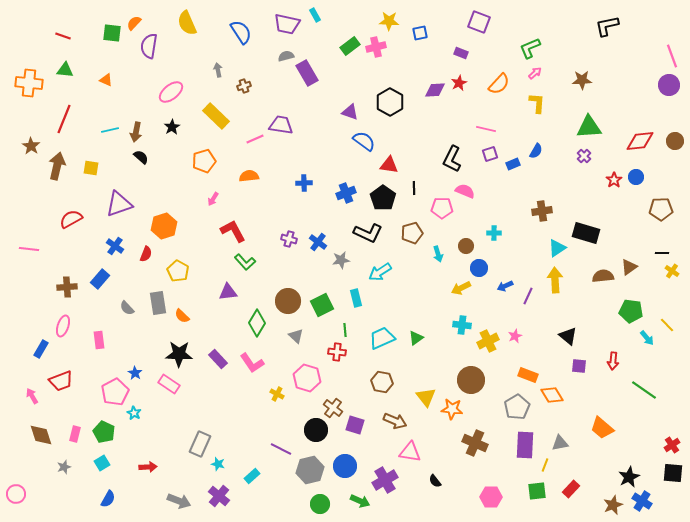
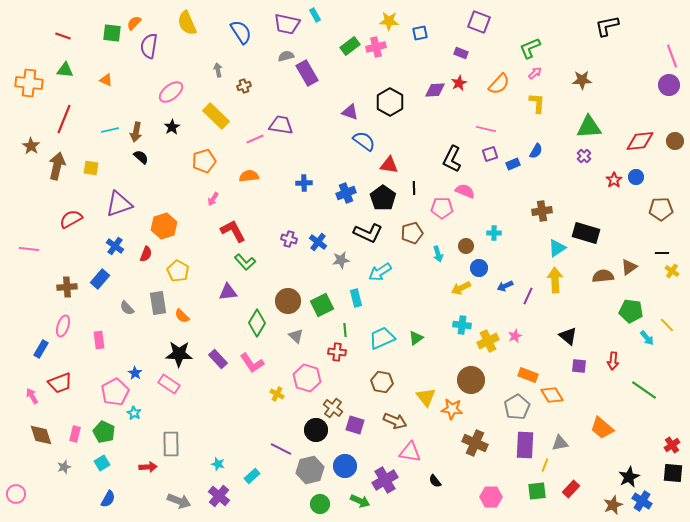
red trapezoid at (61, 381): moved 1 px left, 2 px down
gray rectangle at (200, 444): moved 29 px left; rotated 25 degrees counterclockwise
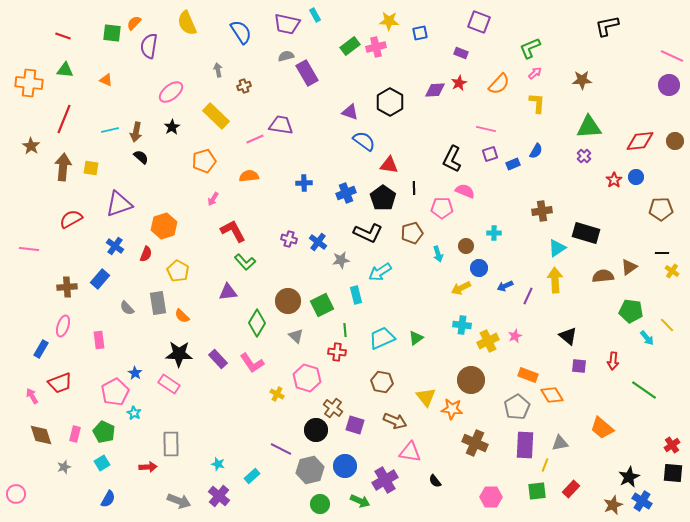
pink line at (672, 56): rotated 45 degrees counterclockwise
brown arrow at (57, 166): moved 6 px right, 1 px down; rotated 8 degrees counterclockwise
cyan rectangle at (356, 298): moved 3 px up
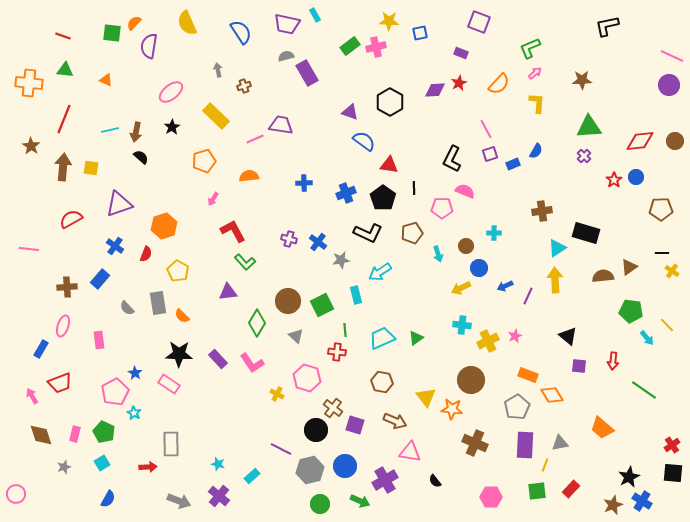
pink line at (486, 129): rotated 48 degrees clockwise
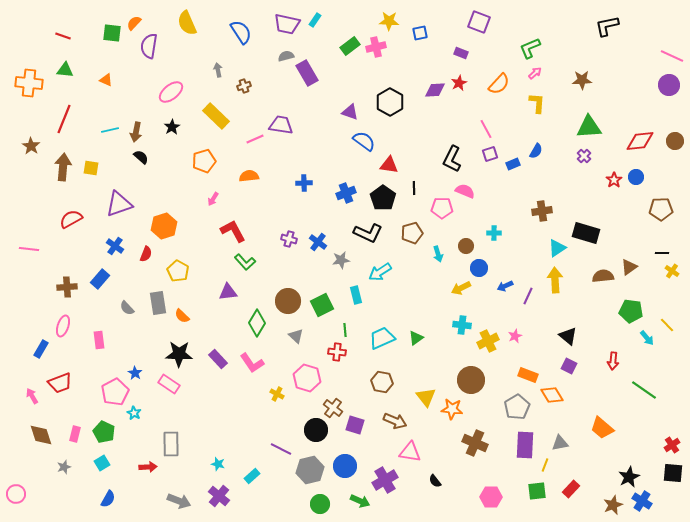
cyan rectangle at (315, 15): moved 5 px down; rotated 64 degrees clockwise
purple square at (579, 366): moved 10 px left; rotated 21 degrees clockwise
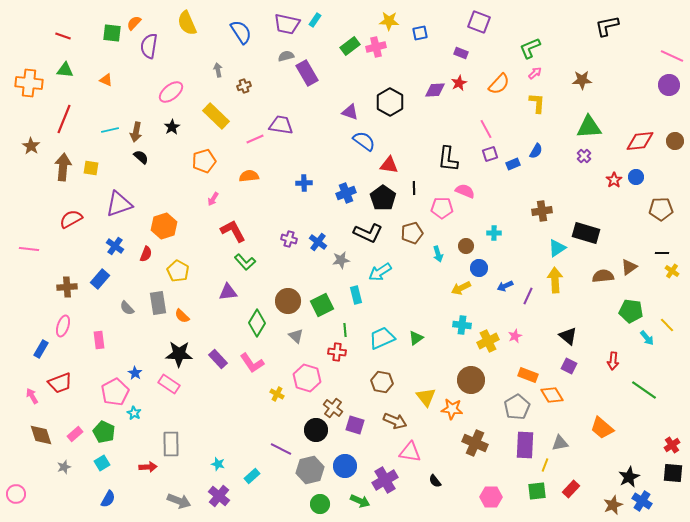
black L-shape at (452, 159): moved 4 px left; rotated 20 degrees counterclockwise
pink rectangle at (75, 434): rotated 35 degrees clockwise
